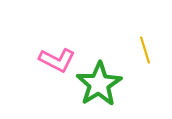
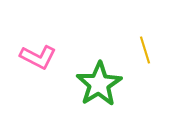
pink L-shape: moved 19 px left, 3 px up
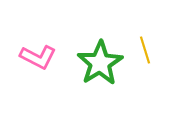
green star: moved 1 px right, 21 px up
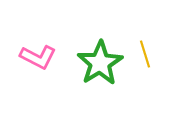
yellow line: moved 4 px down
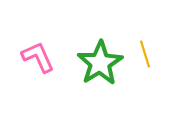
pink L-shape: rotated 141 degrees counterclockwise
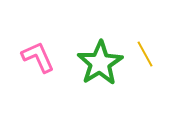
yellow line: rotated 12 degrees counterclockwise
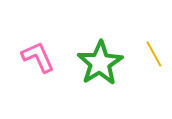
yellow line: moved 9 px right
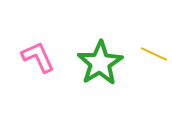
yellow line: rotated 36 degrees counterclockwise
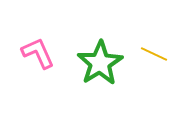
pink L-shape: moved 4 px up
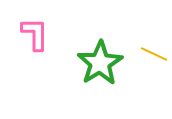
pink L-shape: moved 3 px left, 19 px up; rotated 24 degrees clockwise
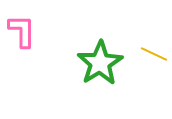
pink L-shape: moved 13 px left, 3 px up
